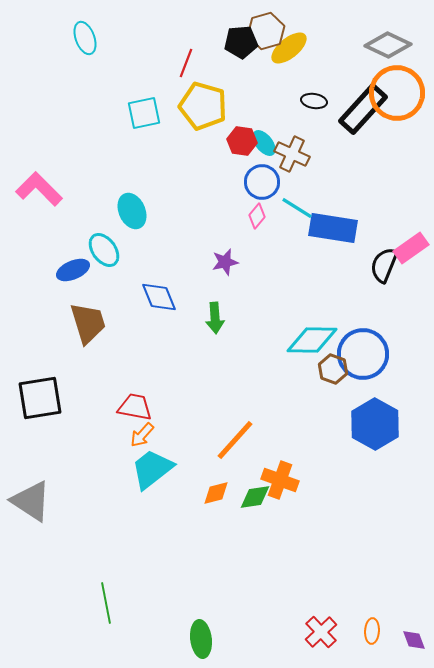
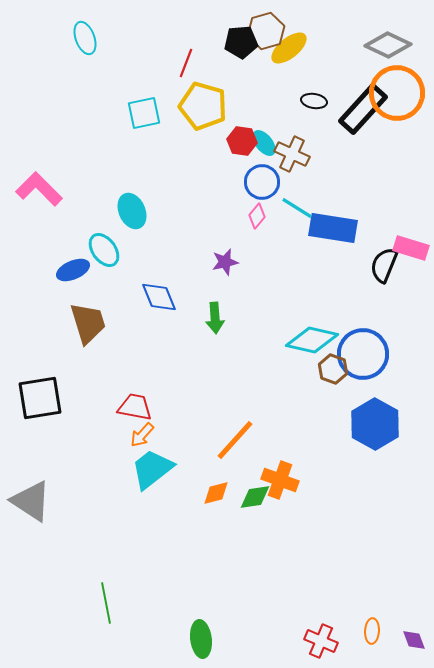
pink rectangle at (411, 248): rotated 52 degrees clockwise
cyan diamond at (312, 340): rotated 12 degrees clockwise
red cross at (321, 632): moved 9 px down; rotated 24 degrees counterclockwise
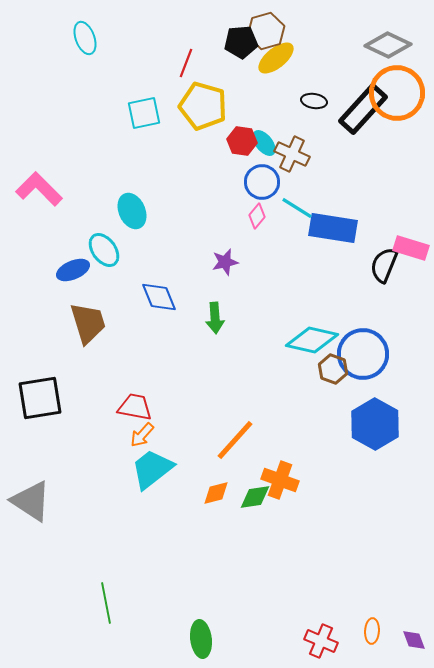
yellow ellipse at (289, 48): moved 13 px left, 10 px down
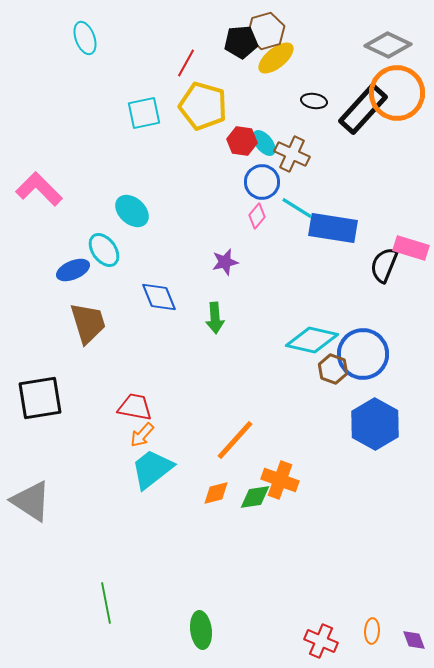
red line at (186, 63): rotated 8 degrees clockwise
cyan ellipse at (132, 211): rotated 24 degrees counterclockwise
green ellipse at (201, 639): moved 9 px up
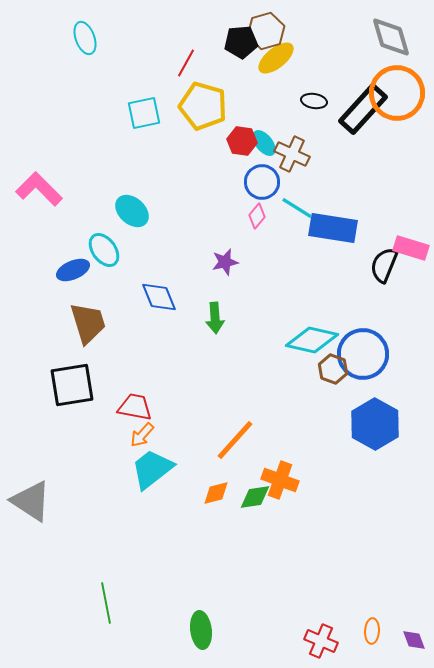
gray diamond at (388, 45): moved 3 px right, 8 px up; rotated 48 degrees clockwise
black square at (40, 398): moved 32 px right, 13 px up
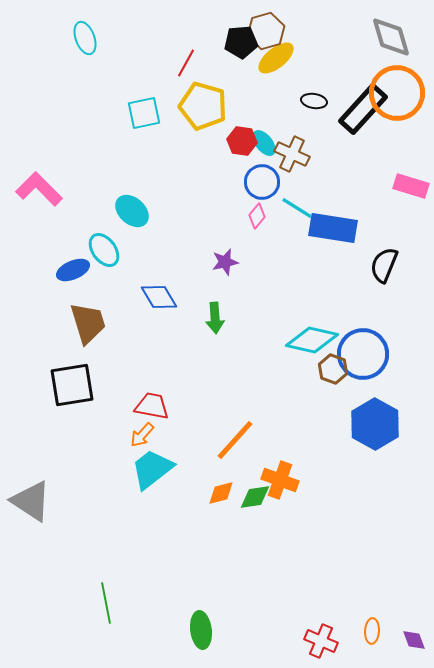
pink rectangle at (411, 248): moved 62 px up
blue diamond at (159, 297): rotated 9 degrees counterclockwise
red trapezoid at (135, 407): moved 17 px right, 1 px up
orange diamond at (216, 493): moved 5 px right
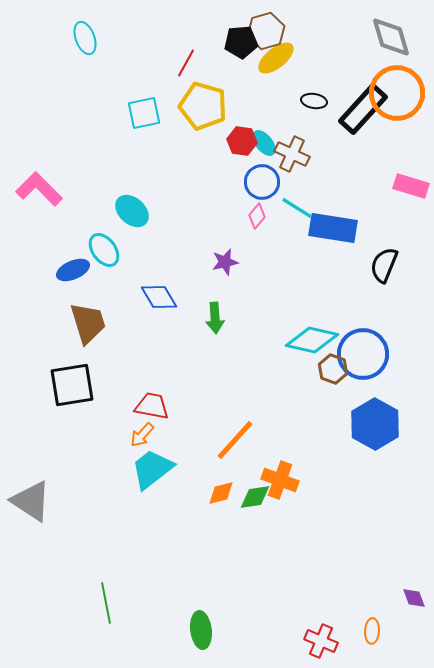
purple diamond at (414, 640): moved 42 px up
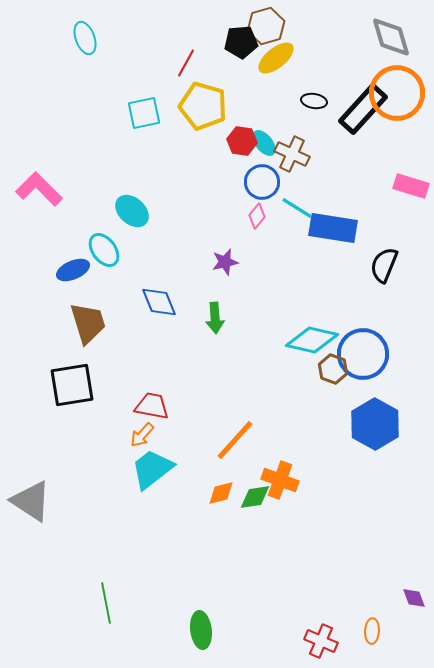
brown hexagon at (266, 31): moved 5 px up
blue diamond at (159, 297): moved 5 px down; rotated 9 degrees clockwise
